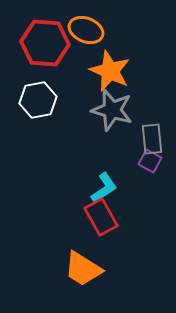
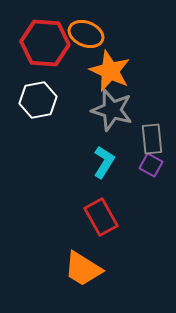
orange ellipse: moved 4 px down
purple square: moved 1 px right, 4 px down
cyan L-shape: moved 26 px up; rotated 24 degrees counterclockwise
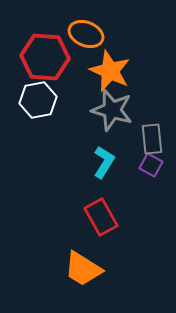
red hexagon: moved 14 px down
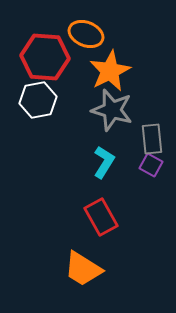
orange star: rotated 21 degrees clockwise
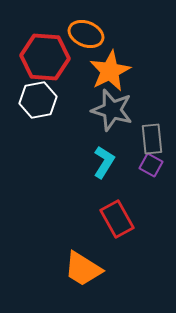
red rectangle: moved 16 px right, 2 px down
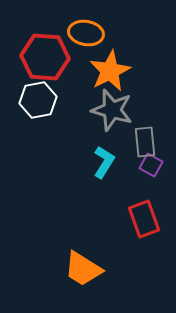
orange ellipse: moved 1 px up; rotated 12 degrees counterclockwise
gray rectangle: moved 7 px left, 3 px down
red rectangle: moved 27 px right; rotated 9 degrees clockwise
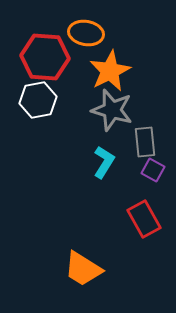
purple square: moved 2 px right, 5 px down
red rectangle: rotated 9 degrees counterclockwise
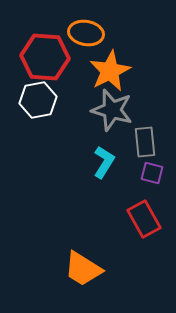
purple square: moved 1 px left, 3 px down; rotated 15 degrees counterclockwise
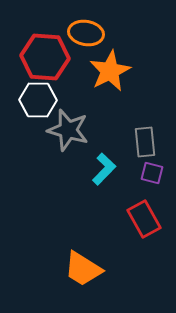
white hexagon: rotated 12 degrees clockwise
gray star: moved 44 px left, 20 px down
cyan L-shape: moved 7 px down; rotated 12 degrees clockwise
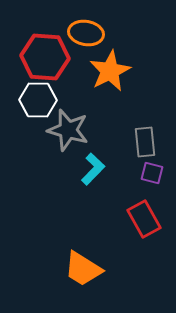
cyan L-shape: moved 11 px left
